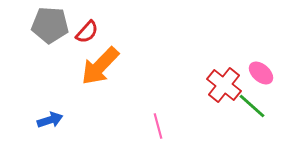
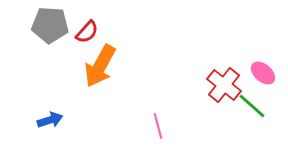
orange arrow: rotated 15 degrees counterclockwise
pink ellipse: moved 2 px right
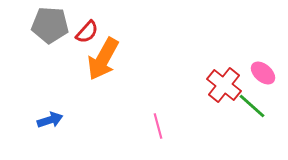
orange arrow: moved 3 px right, 7 px up
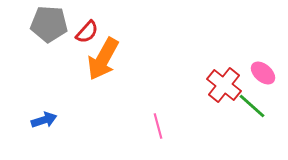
gray pentagon: moved 1 px left, 1 px up
blue arrow: moved 6 px left
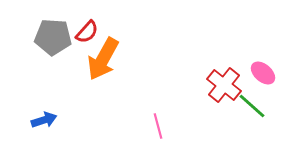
gray pentagon: moved 4 px right, 13 px down
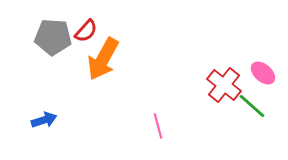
red semicircle: moved 1 px left, 1 px up
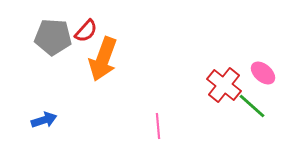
orange arrow: rotated 9 degrees counterclockwise
pink line: rotated 10 degrees clockwise
